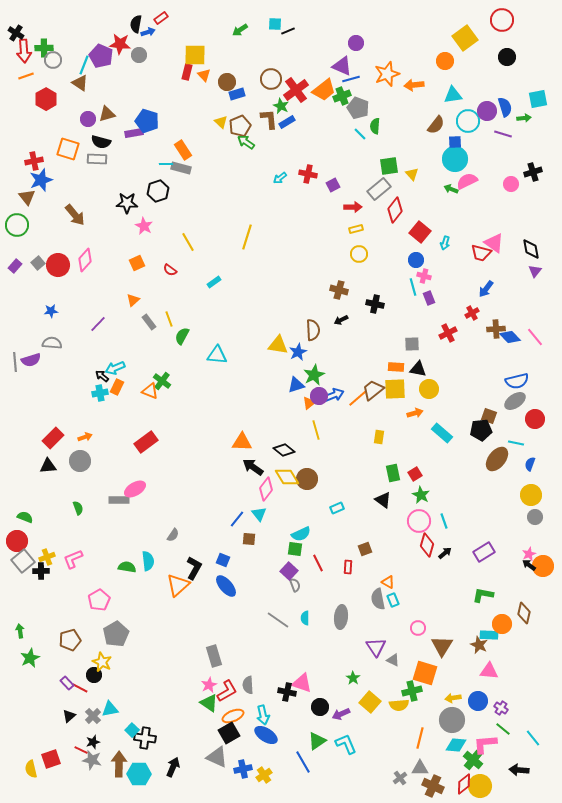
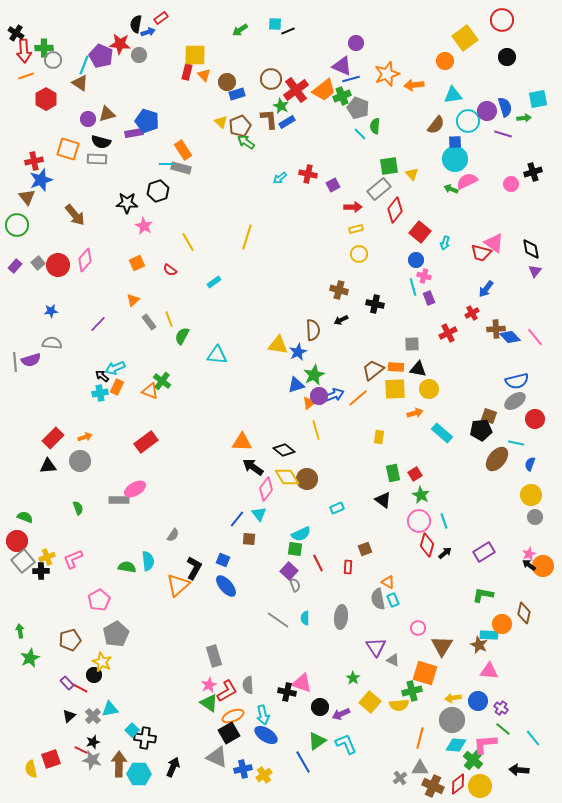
brown trapezoid at (373, 390): moved 20 px up
red diamond at (464, 784): moved 6 px left
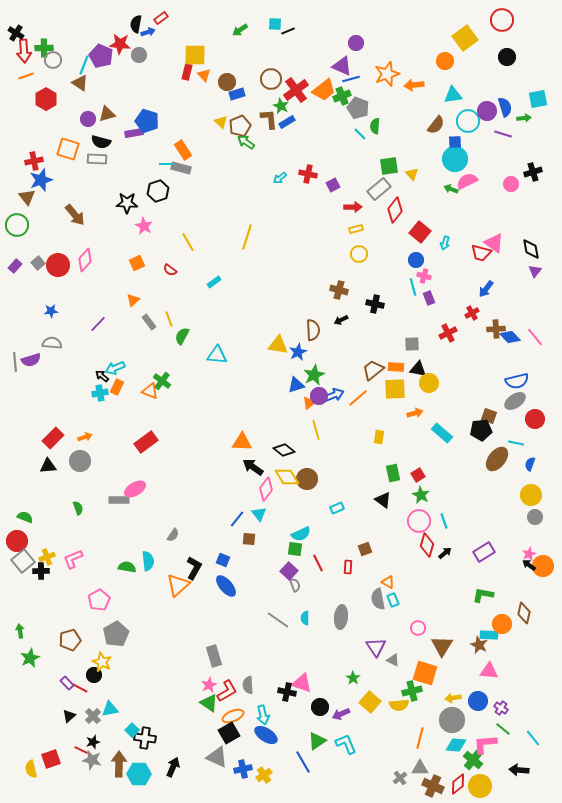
yellow circle at (429, 389): moved 6 px up
red square at (415, 474): moved 3 px right, 1 px down
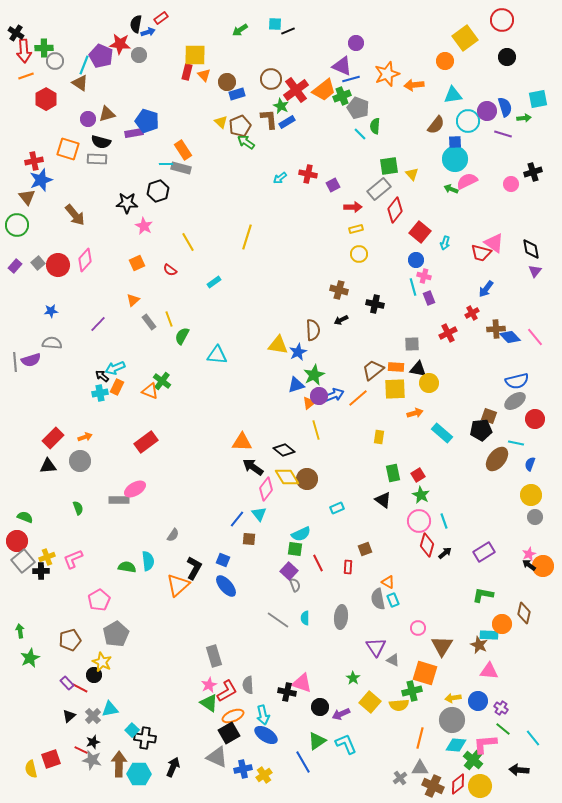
gray circle at (53, 60): moved 2 px right, 1 px down
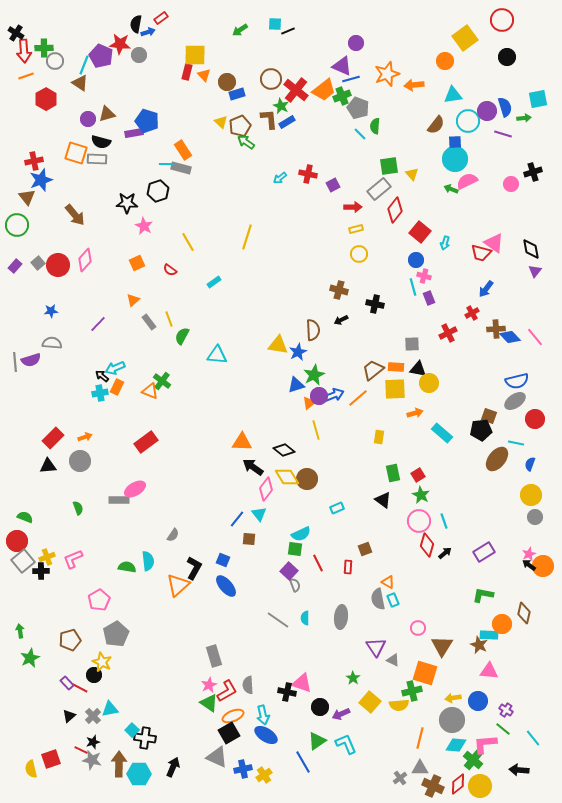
red cross at (296, 90): rotated 15 degrees counterclockwise
orange square at (68, 149): moved 8 px right, 4 px down
purple cross at (501, 708): moved 5 px right, 2 px down
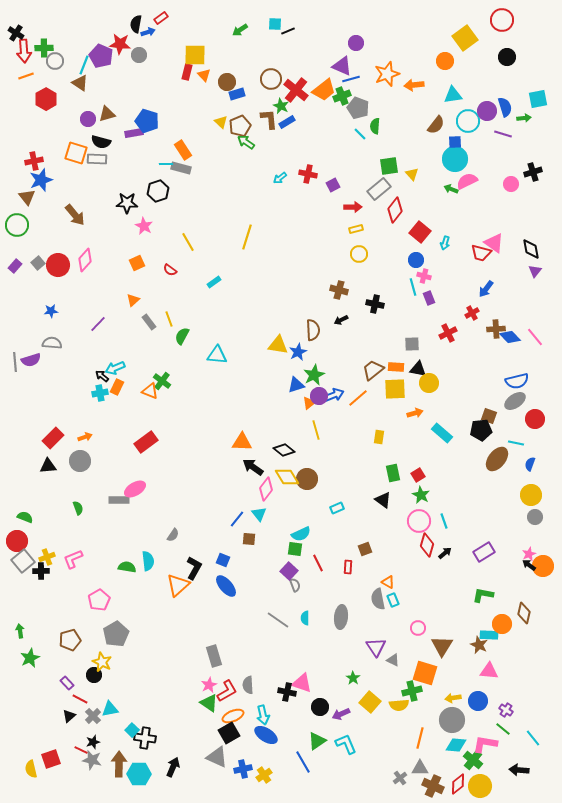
red line at (80, 688): moved 11 px down
pink L-shape at (485, 744): rotated 15 degrees clockwise
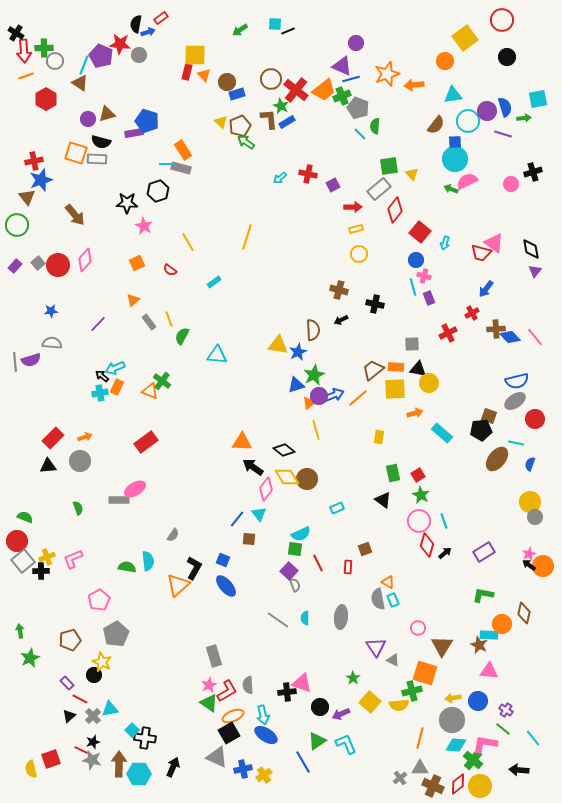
yellow circle at (531, 495): moved 1 px left, 7 px down
black cross at (287, 692): rotated 18 degrees counterclockwise
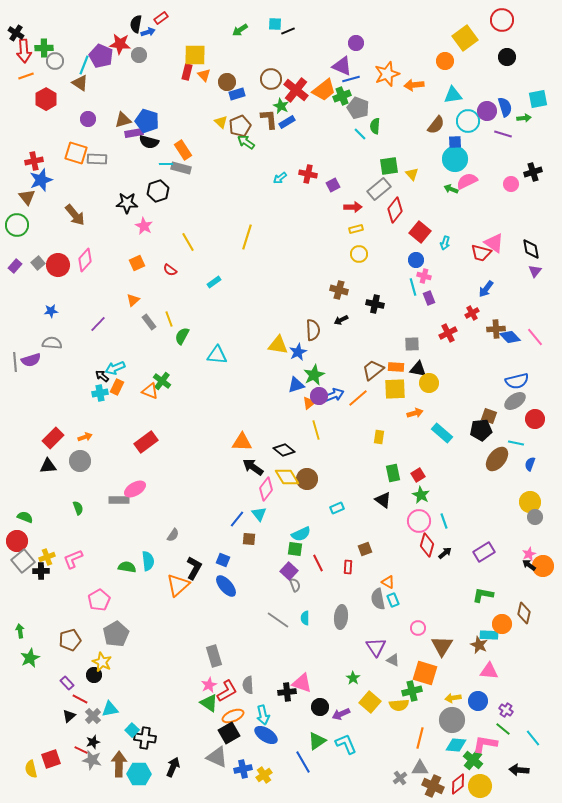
brown triangle at (107, 114): moved 16 px right, 6 px down
black semicircle at (101, 142): moved 48 px right
